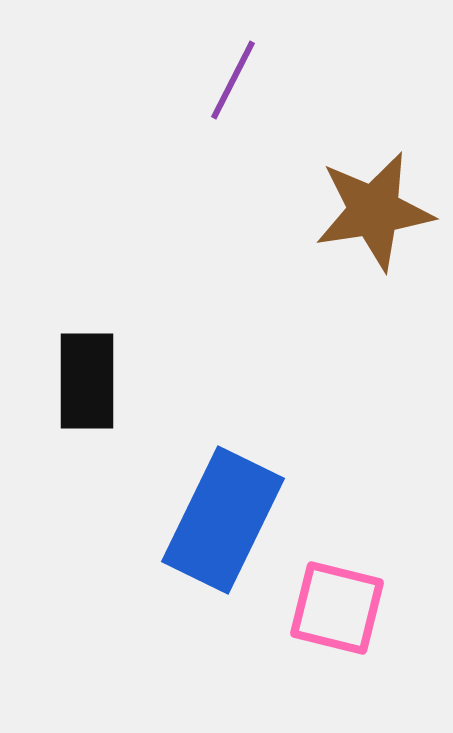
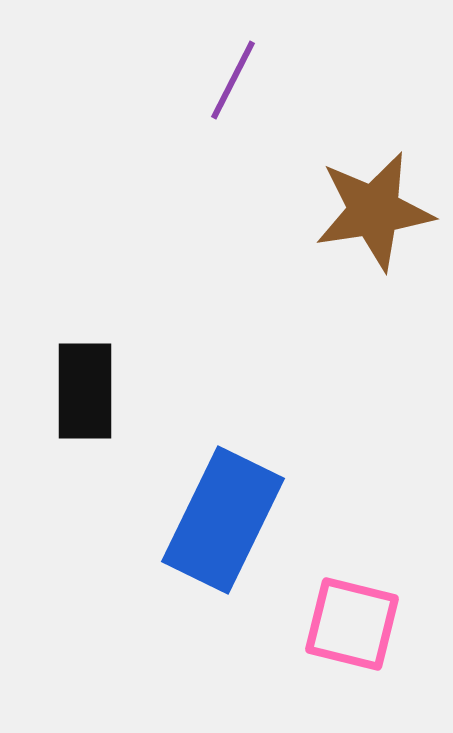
black rectangle: moved 2 px left, 10 px down
pink square: moved 15 px right, 16 px down
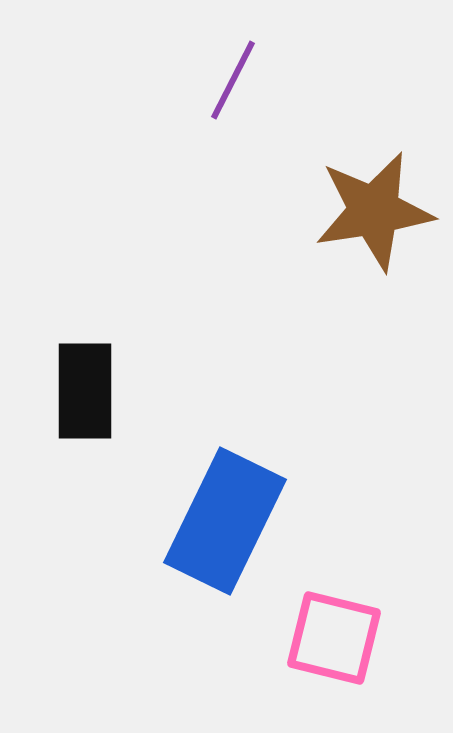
blue rectangle: moved 2 px right, 1 px down
pink square: moved 18 px left, 14 px down
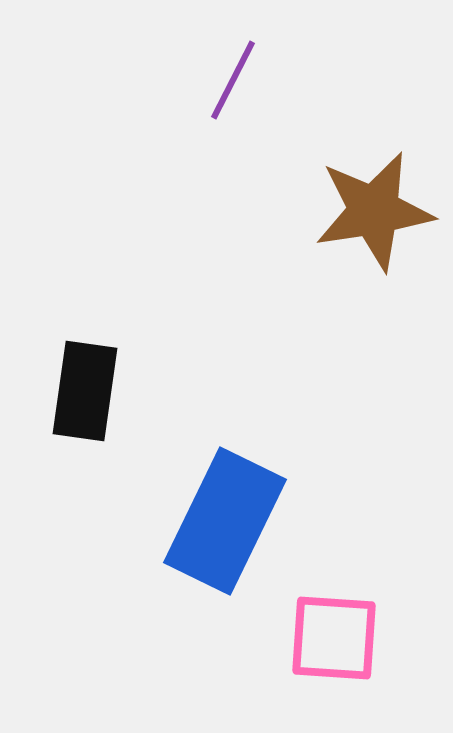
black rectangle: rotated 8 degrees clockwise
pink square: rotated 10 degrees counterclockwise
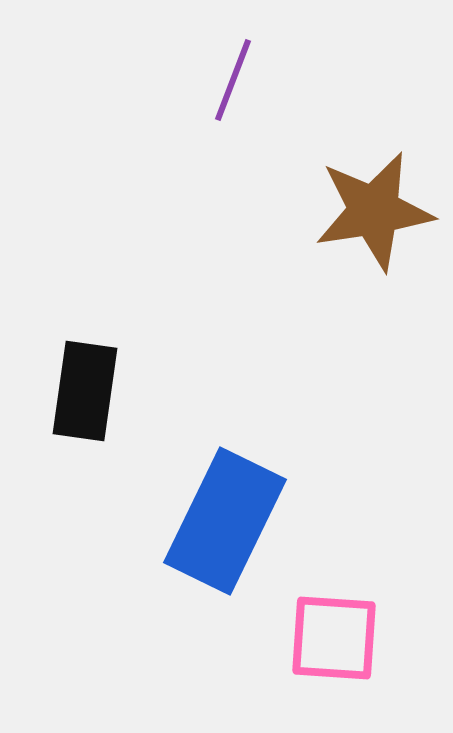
purple line: rotated 6 degrees counterclockwise
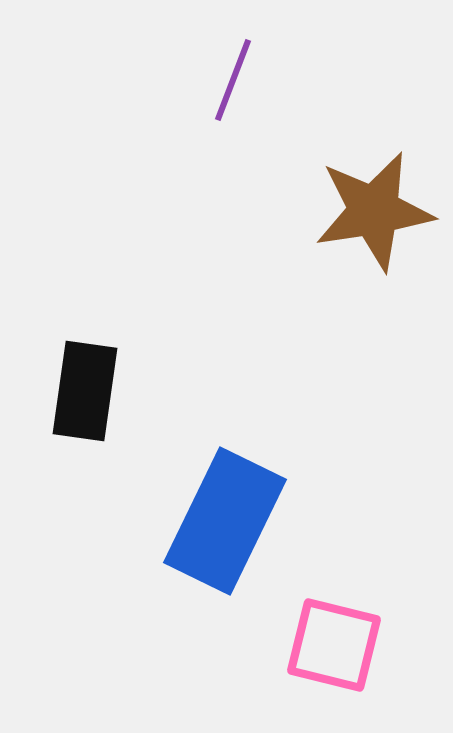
pink square: moved 7 px down; rotated 10 degrees clockwise
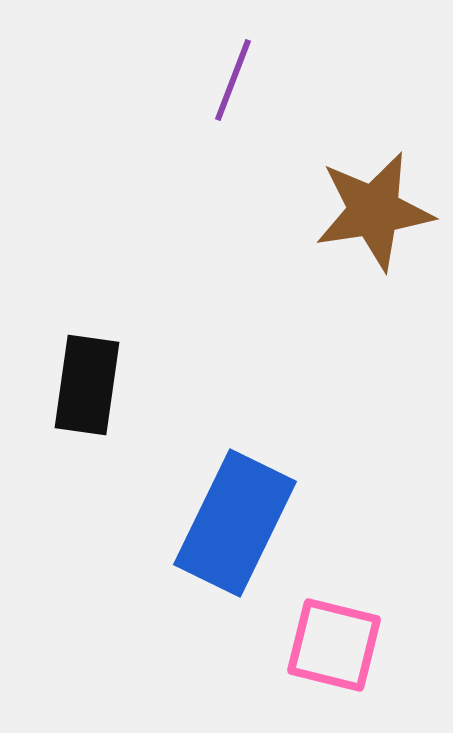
black rectangle: moved 2 px right, 6 px up
blue rectangle: moved 10 px right, 2 px down
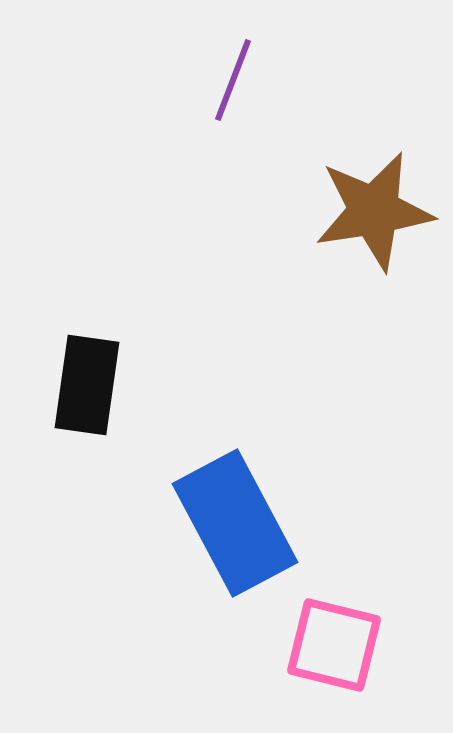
blue rectangle: rotated 54 degrees counterclockwise
